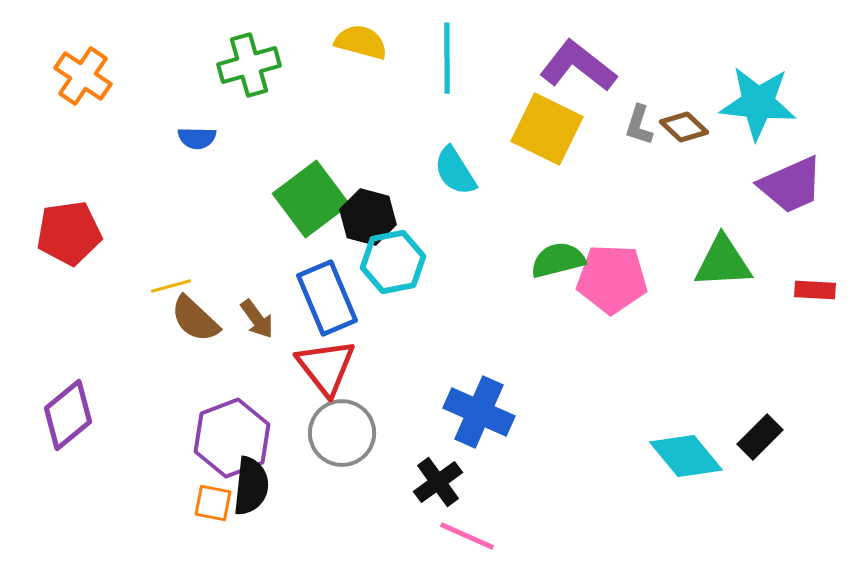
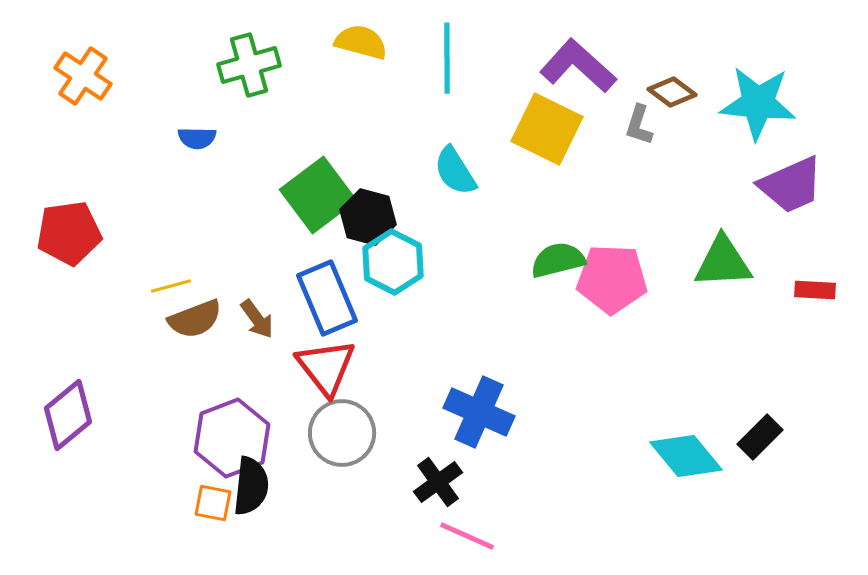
purple L-shape: rotated 4 degrees clockwise
brown diamond: moved 12 px left, 35 px up; rotated 6 degrees counterclockwise
green square: moved 7 px right, 4 px up
cyan hexagon: rotated 22 degrees counterclockwise
brown semicircle: rotated 64 degrees counterclockwise
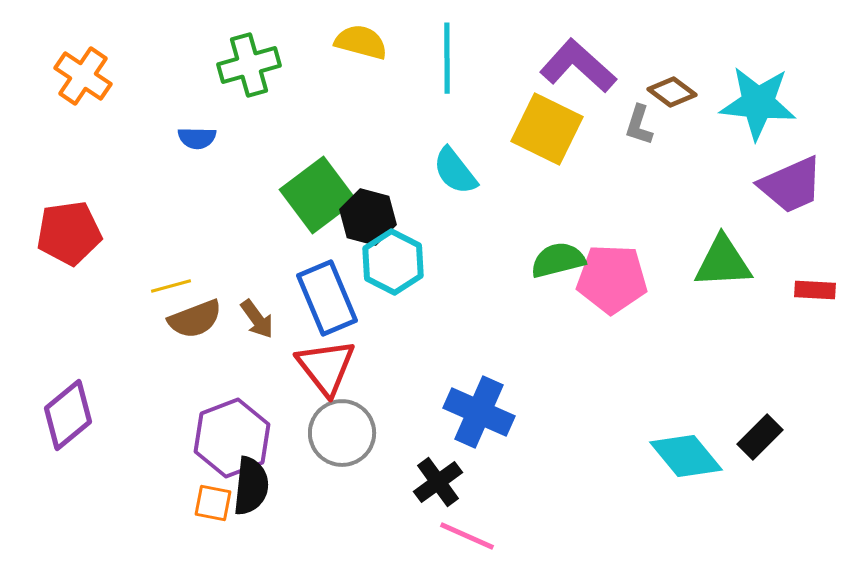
cyan semicircle: rotated 6 degrees counterclockwise
